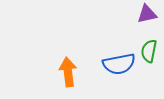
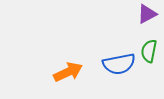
purple triangle: rotated 15 degrees counterclockwise
orange arrow: rotated 72 degrees clockwise
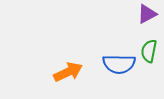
blue semicircle: rotated 12 degrees clockwise
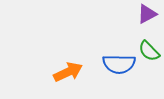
green semicircle: rotated 55 degrees counterclockwise
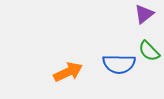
purple triangle: moved 3 px left; rotated 10 degrees counterclockwise
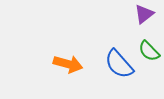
blue semicircle: rotated 48 degrees clockwise
orange arrow: moved 8 px up; rotated 40 degrees clockwise
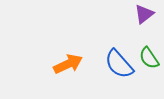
green semicircle: moved 7 px down; rotated 10 degrees clockwise
orange arrow: rotated 40 degrees counterclockwise
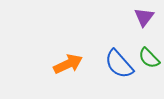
purple triangle: moved 3 px down; rotated 15 degrees counterclockwise
green semicircle: rotated 10 degrees counterclockwise
